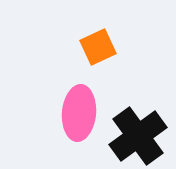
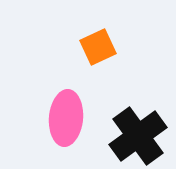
pink ellipse: moved 13 px left, 5 px down
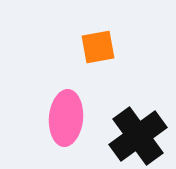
orange square: rotated 15 degrees clockwise
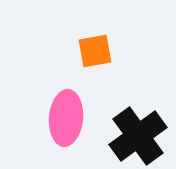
orange square: moved 3 px left, 4 px down
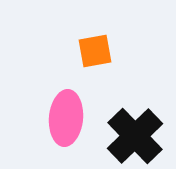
black cross: moved 3 px left; rotated 8 degrees counterclockwise
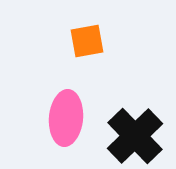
orange square: moved 8 px left, 10 px up
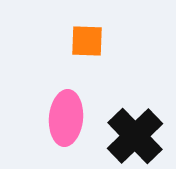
orange square: rotated 12 degrees clockwise
